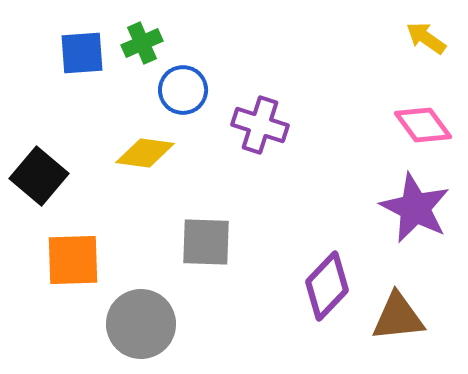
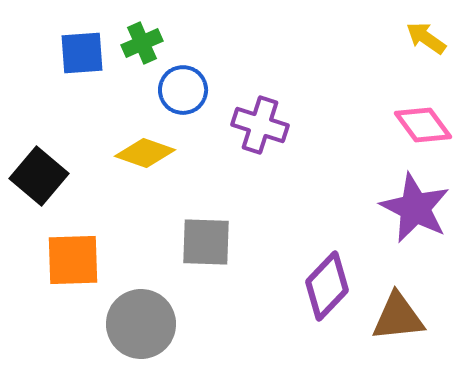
yellow diamond: rotated 12 degrees clockwise
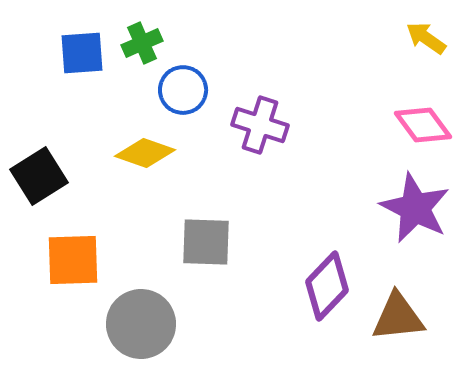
black square: rotated 18 degrees clockwise
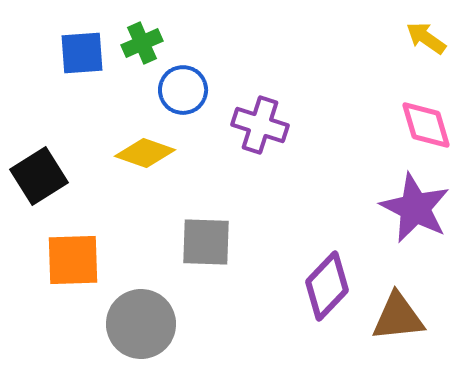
pink diamond: moved 3 px right; rotated 20 degrees clockwise
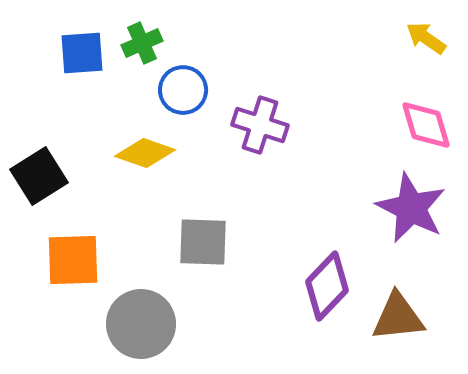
purple star: moved 4 px left
gray square: moved 3 px left
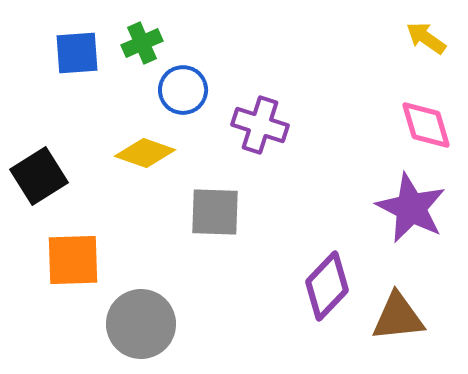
blue square: moved 5 px left
gray square: moved 12 px right, 30 px up
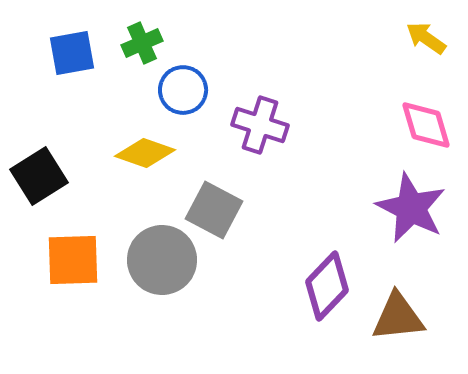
blue square: moved 5 px left; rotated 6 degrees counterclockwise
gray square: moved 1 px left, 2 px up; rotated 26 degrees clockwise
gray circle: moved 21 px right, 64 px up
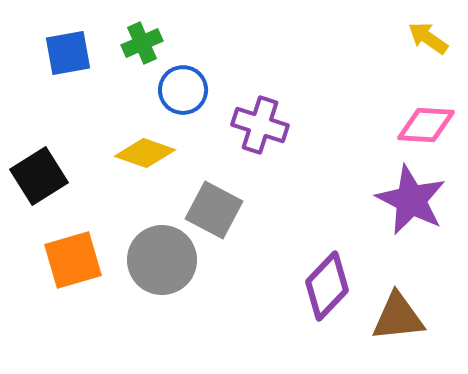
yellow arrow: moved 2 px right
blue square: moved 4 px left
pink diamond: rotated 70 degrees counterclockwise
purple star: moved 8 px up
orange square: rotated 14 degrees counterclockwise
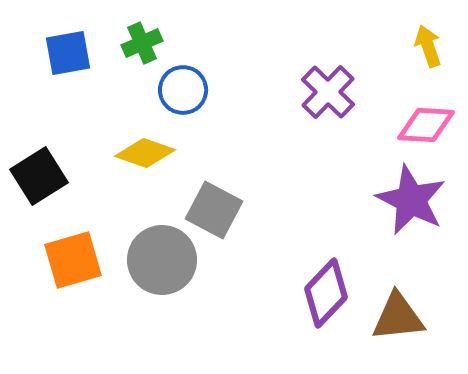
yellow arrow: moved 8 px down; rotated 36 degrees clockwise
purple cross: moved 68 px right, 33 px up; rotated 26 degrees clockwise
purple diamond: moved 1 px left, 7 px down
